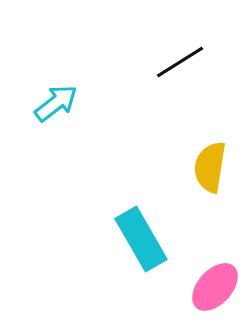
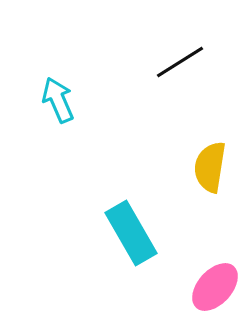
cyan arrow: moved 2 px right, 3 px up; rotated 75 degrees counterclockwise
cyan rectangle: moved 10 px left, 6 px up
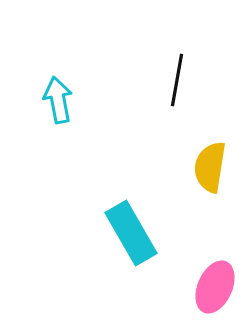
black line: moved 3 px left, 18 px down; rotated 48 degrees counterclockwise
cyan arrow: rotated 12 degrees clockwise
pink ellipse: rotated 18 degrees counterclockwise
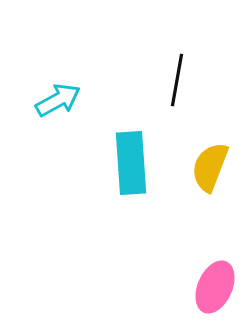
cyan arrow: rotated 72 degrees clockwise
yellow semicircle: rotated 12 degrees clockwise
cyan rectangle: moved 70 px up; rotated 26 degrees clockwise
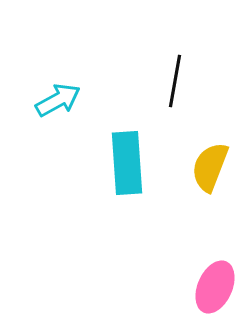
black line: moved 2 px left, 1 px down
cyan rectangle: moved 4 px left
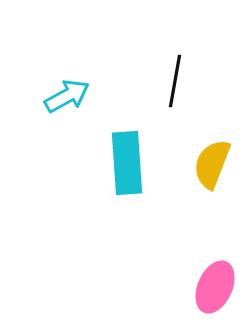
cyan arrow: moved 9 px right, 4 px up
yellow semicircle: moved 2 px right, 3 px up
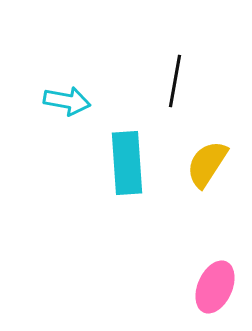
cyan arrow: moved 5 px down; rotated 39 degrees clockwise
yellow semicircle: moved 5 px left; rotated 12 degrees clockwise
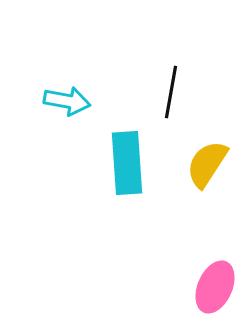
black line: moved 4 px left, 11 px down
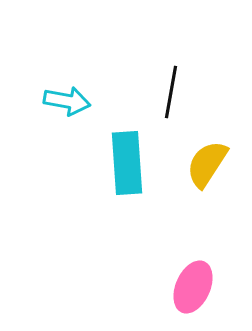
pink ellipse: moved 22 px left
